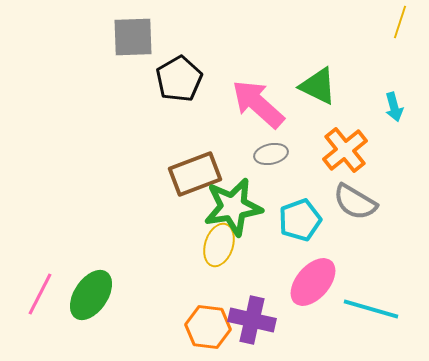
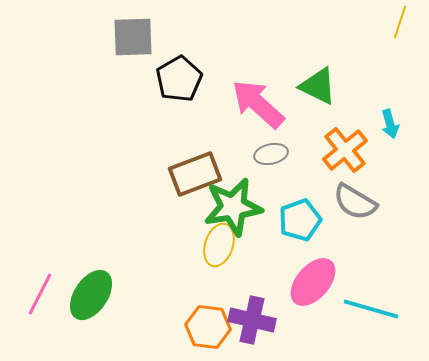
cyan arrow: moved 4 px left, 17 px down
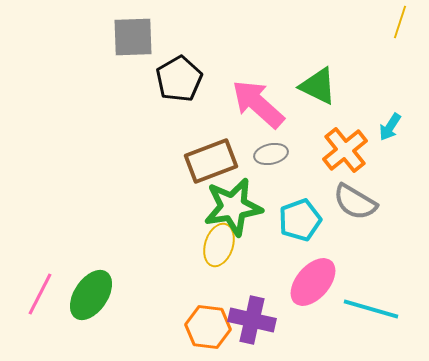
cyan arrow: moved 3 px down; rotated 48 degrees clockwise
brown rectangle: moved 16 px right, 13 px up
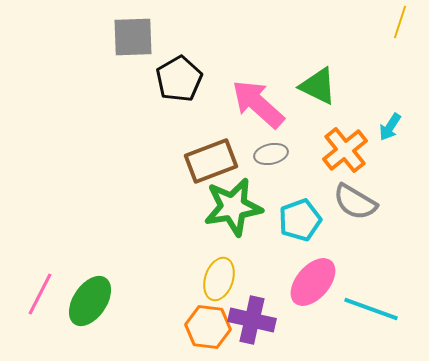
yellow ellipse: moved 34 px down
green ellipse: moved 1 px left, 6 px down
cyan line: rotated 4 degrees clockwise
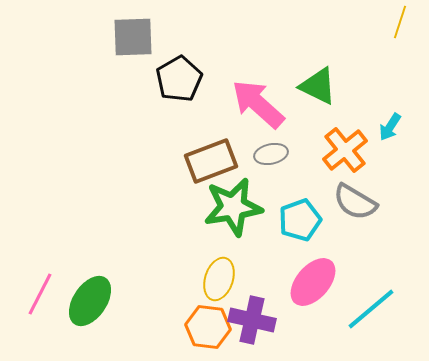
cyan line: rotated 60 degrees counterclockwise
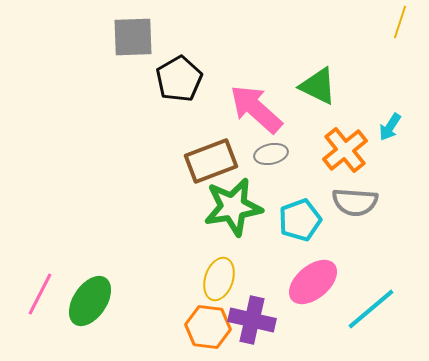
pink arrow: moved 2 px left, 5 px down
gray semicircle: rotated 27 degrees counterclockwise
pink ellipse: rotated 9 degrees clockwise
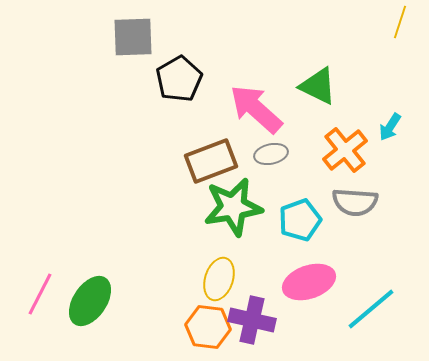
pink ellipse: moved 4 px left; rotated 21 degrees clockwise
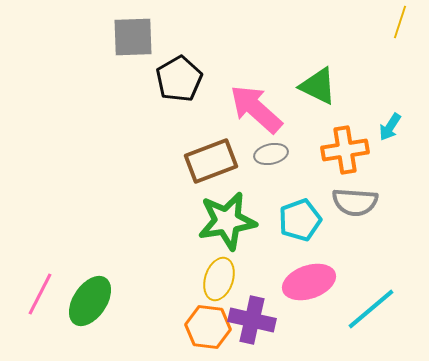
orange cross: rotated 30 degrees clockwise
green star: moved 6 px left, 14 px down
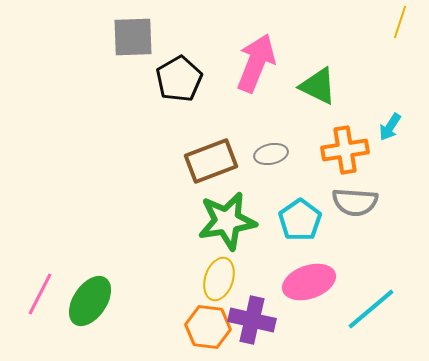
pink arrow: moved 46 px up; rotated 70 degrees clockwise
cyan pentagon: rotated 15 degrees counterclockwise
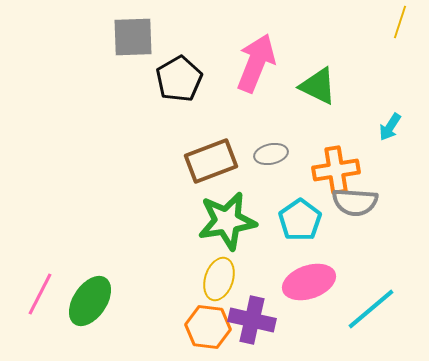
orange cross: moved 9 px left, 20 px down
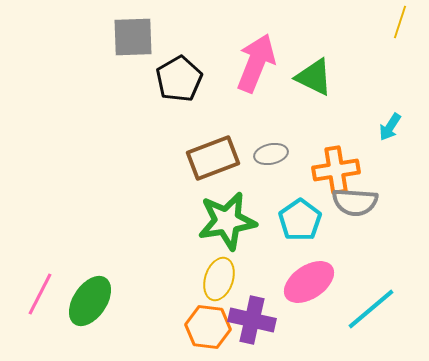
green triangle: moved 4 px left, 9 px up
brown rectangle: moved 2 px right, 3 px up
pink ellipse: rotated 15 degrees counterclockwise
